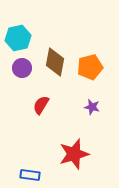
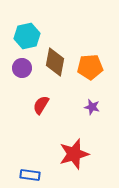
cyan hexagon: moved 9 px right, 2 px up
orange pentagon: rotated 10 degrees clockwise
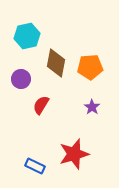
brown diamond: moved 1 px right, 1 px down
purple circle: moved 1 px left, 11 px down
purple star: rotated 21 degrees clockwise
blue rectangle: moved 5 px right, 9 px up; rotated 18 degrees clockwise
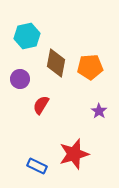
purple circle: moved 1 px left
purple star: moved 7 px right, 4 px down
blue rectangle: moved 2 px right
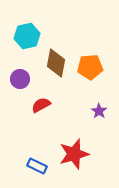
red semicircle: rotated 30 degrees clockwise
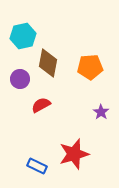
cyan hexagon: moved 4 px left
brown diamond: moved 8 px left
purple star: moved 2 px right, 1 px down
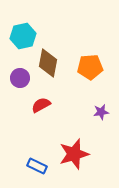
purple circle: moved 1 px up
purple star: rotated 28 degrees clockwise
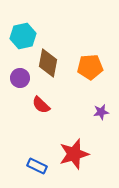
red semicircle: rotated 108 degrees counterclockwise
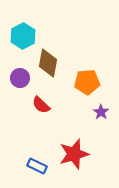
cyan hexagon: rotated 15 degrees counterclockwise
orange pentagon: moved 3 px left, 15 px down
purple star: rotated 28 degrees counterclockwise
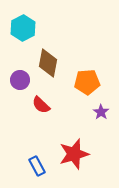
cyan hexagon: moved 8 px up
purple circle: moved 2 px down
blue rectangle: rotated 36 degrees clockwise
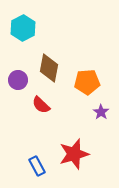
brown diamond: moved 1 px right, 5 px down
purple circle: moved 2 px left
